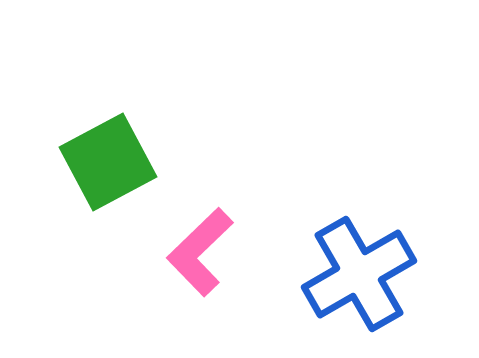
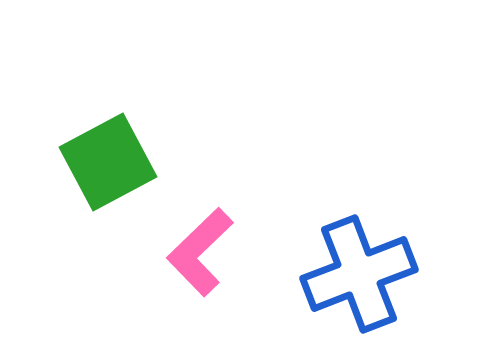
blue cross: rotated 9 degrees clockwise
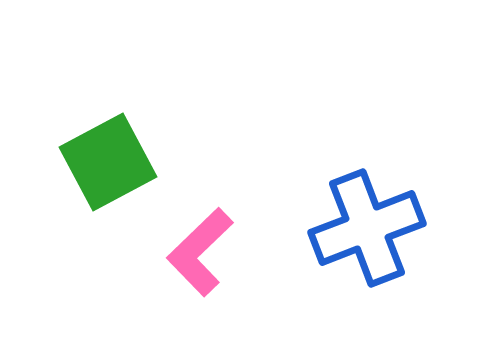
blue cross: moved 8 px right, 46 px up
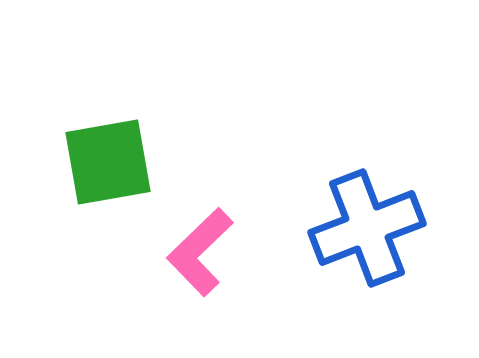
green square: rotated 18 degrees clockwise
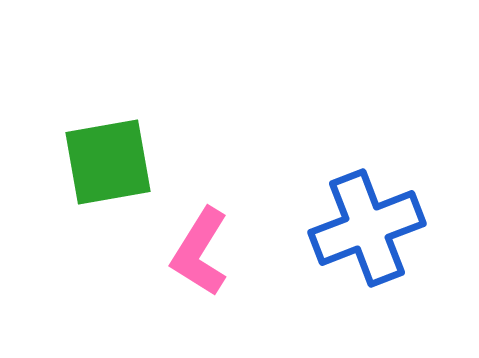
pink L-shape: rotated 14 degrees counterclockwise
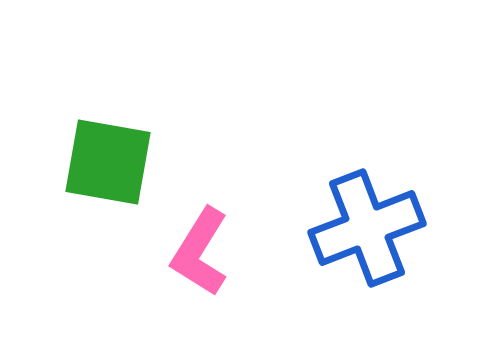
green square: rotated 20 degrees clockwise
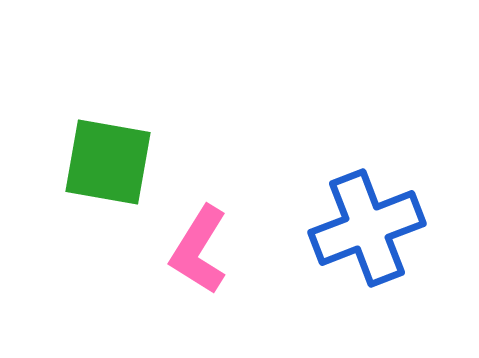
pink L-shape: moved 1 px left, 2 px up
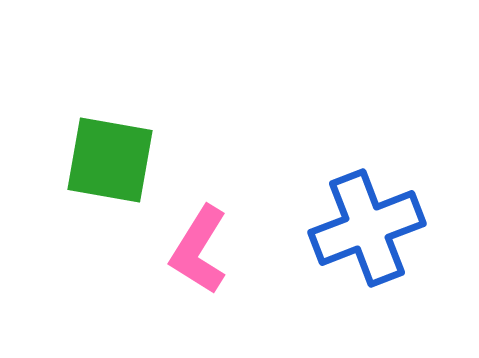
green square: moved 2 px right, 2 px up
